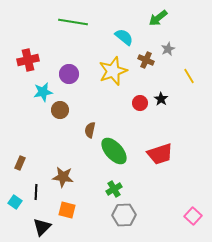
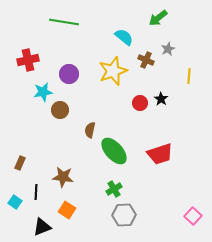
green line: moved 9 px left
yellow line: rotated 35 degrees clockwise
orange square: rotated 18 degrees clockwise
black triangle: rotated 24 degrees clockwise
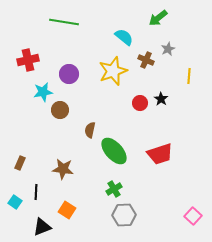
brown star: moved 8 px up
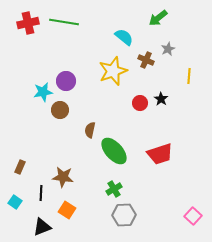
red cross: moved 37 px up
purple circle: moved 3 px left, 7 px down
brown rectangle: moved 4 px down
brown star: moved 8 px down
black line: moved 5 px right, 1 px down
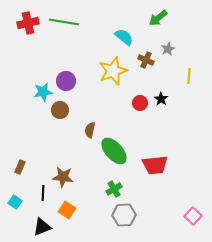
red trapezoid: moved 5 px left, 11 px down; rotated 12 degrees clockwise
black line: moved 2 px right
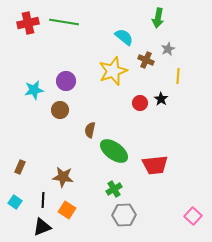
green arrow: rotated 42 degrees counterclockwise
yellow line: moved 11 px left
cyan star: moved 9 px left, 2 px up
green ellipse: rotated 12 degrees counterclockwise
black line: moved 7 px down
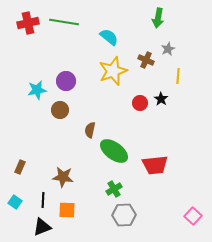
cyan semicircle: moved 15 px left
cyan star: moved 3 px right
orange square: rotated 30 degrees counterclockwise
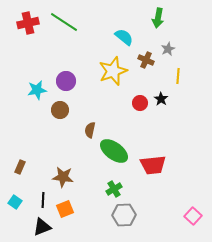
green line: rotated 24 degrees clockwise
cyan semicircle: moved 15 px right
red trapezoid: moved 2 px left
orange square: moved 2 px left, 1 px up; rotated 24 degrees counterclockwise
